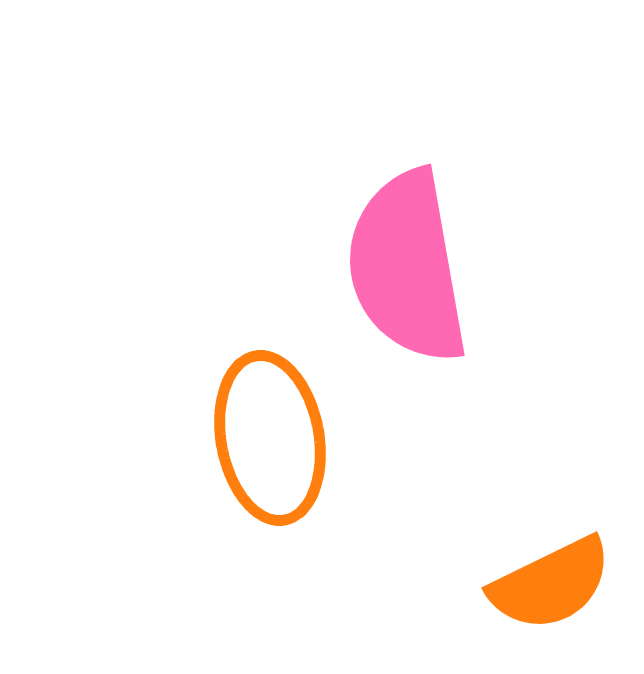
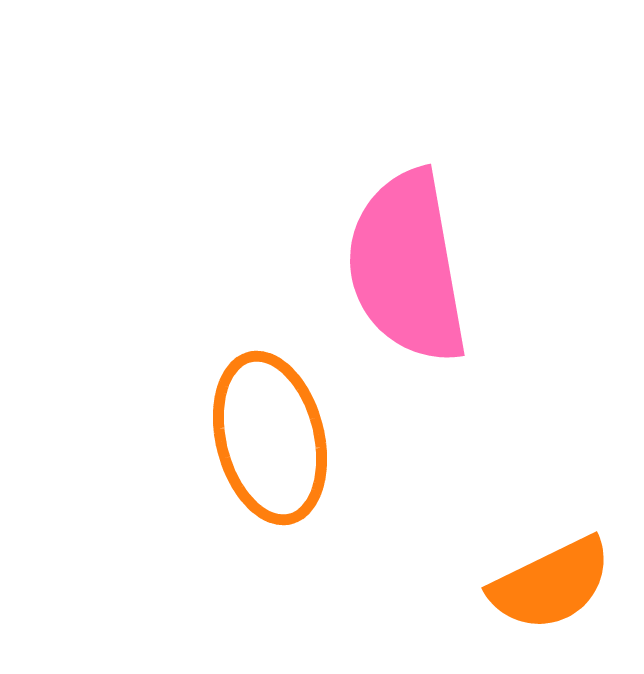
orange ellipse: rotated 4 degrees counterclockwise
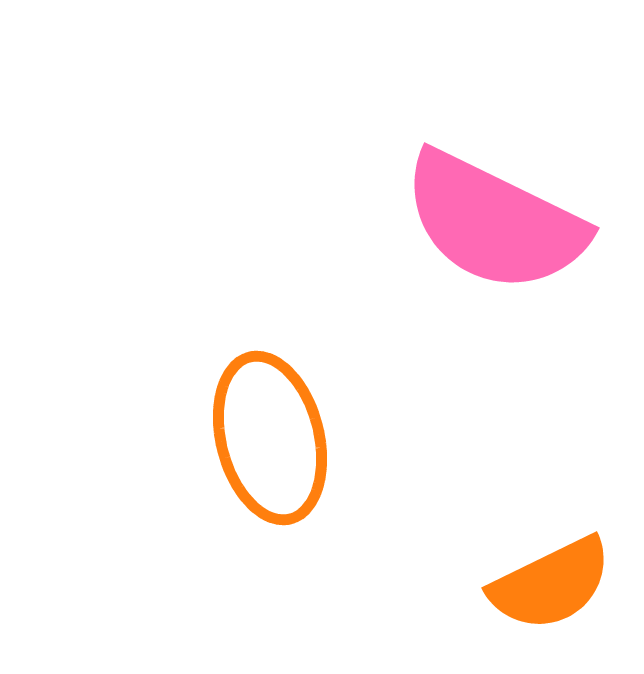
pink semicircle: moved 87 px right, 45 px up; rotated 54 degrees counterclockwise
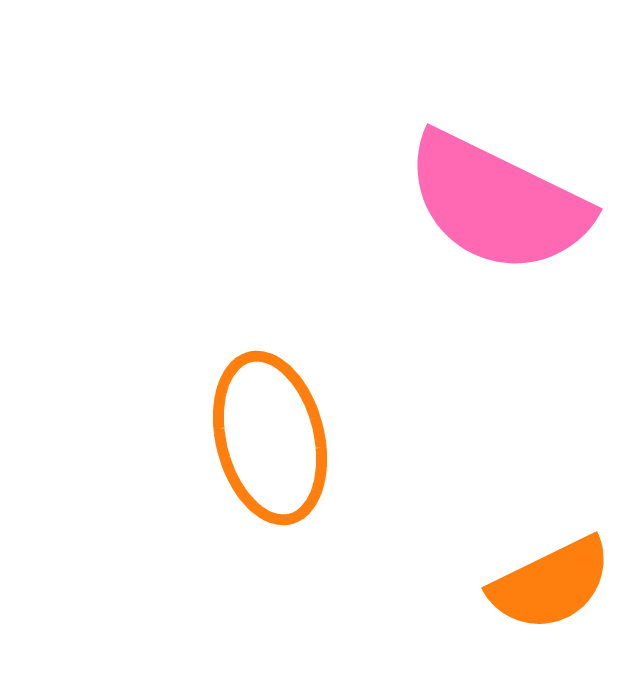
pink semicircle: moved 3 px right, 19 px up
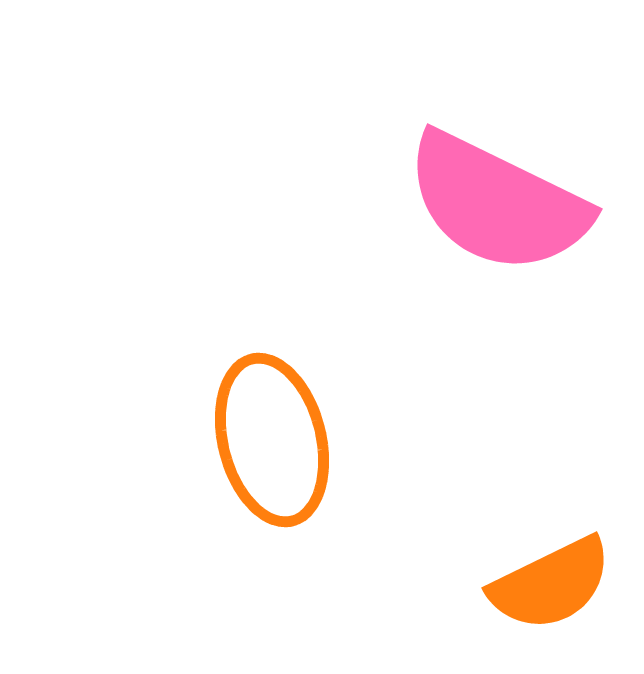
orange ellipse: moved 2 px right, 2 px down
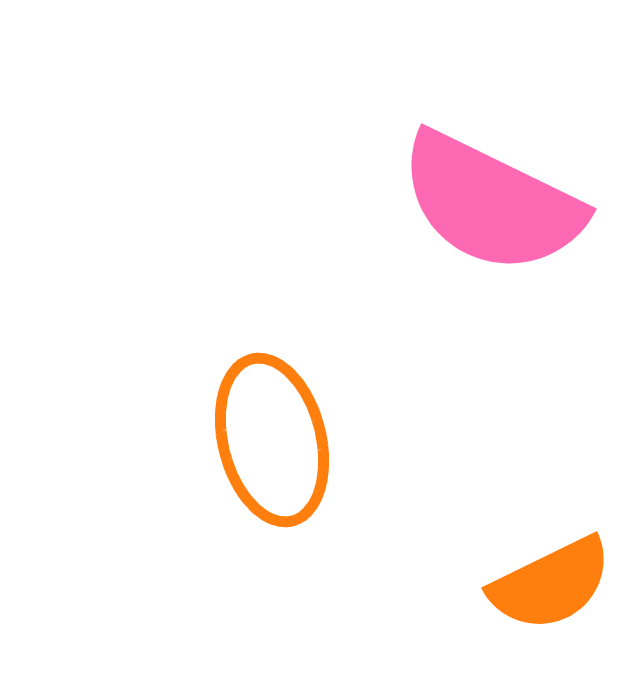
pink semicircle: moved 6 px left
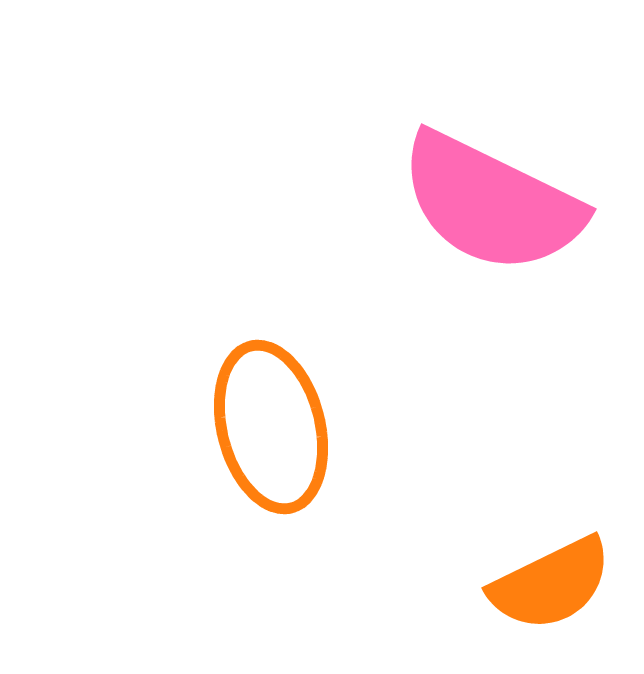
orange ellipse: moved 1 px left, 13 px up
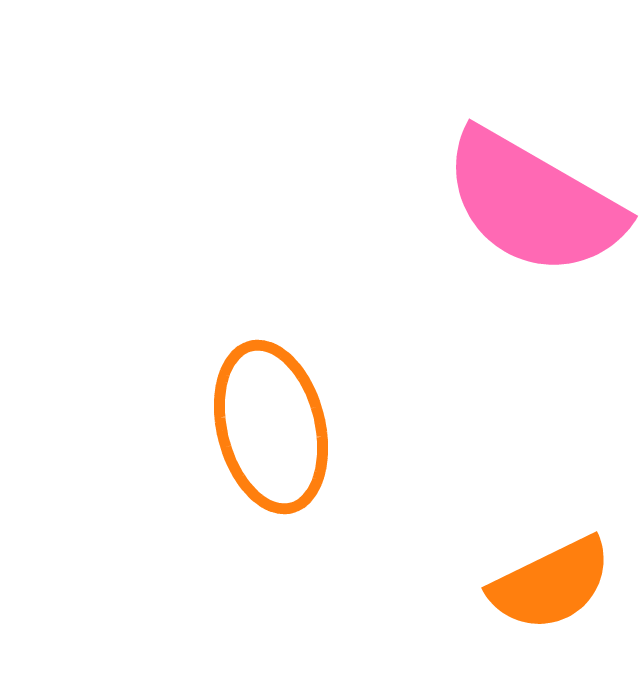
pink semicircle: moved 42 px right; rotated 4 degrees clockwise
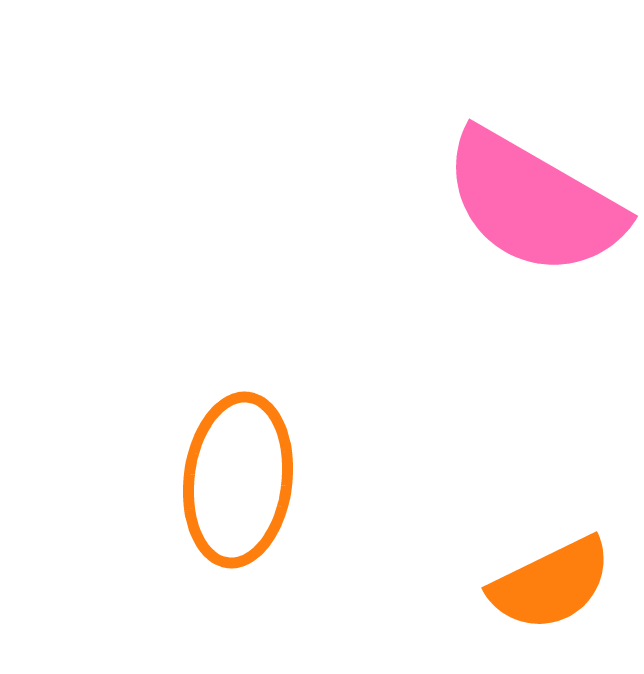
orange ellipse: moved 33 px left, 53 px down; rotated 21 degrees clockwise
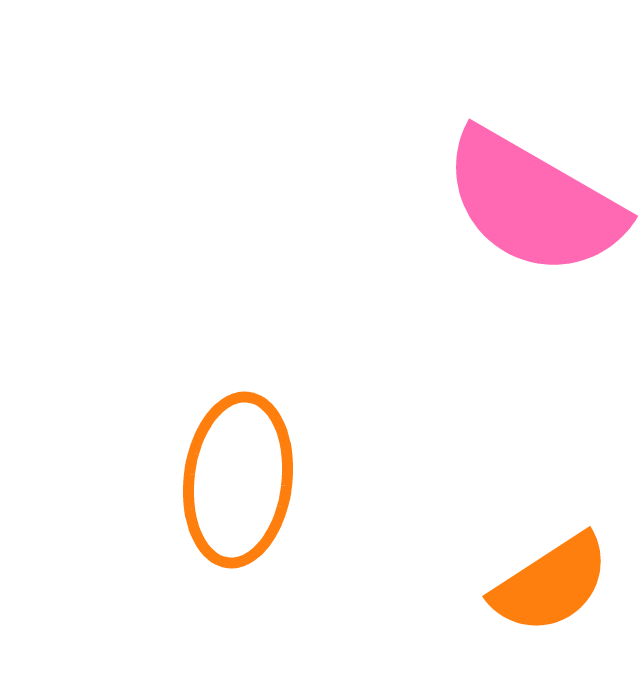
orange semicircle: rotated 7 degrees counterclockwise
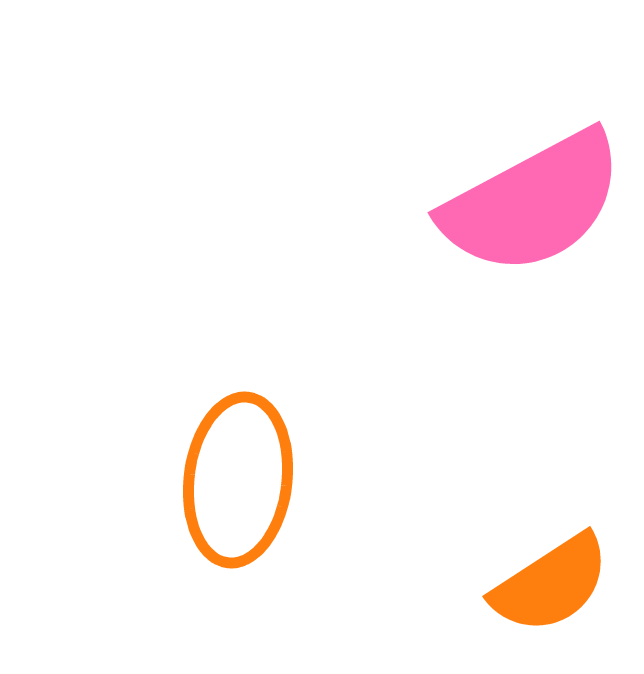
pink semicircle: rotated 58 degrees counterclockwise
